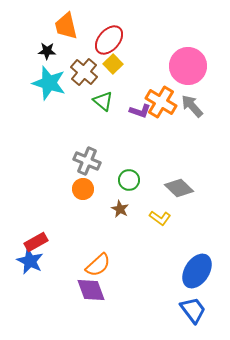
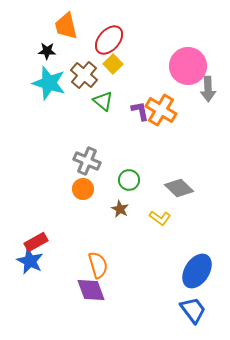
brown cross: moved 3 px down
orange cross: moved 8 px down
gray arrow: moved 16 px right, 17 px up; rotated 140 degrees counterclockwise
purple L-shape: rotated 120 degrees counterclockwise
orange semicircle: rotated 64 degrees counterclockwise
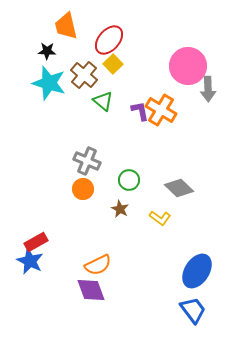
orange semicircle: rotated 80 degrees clockwise
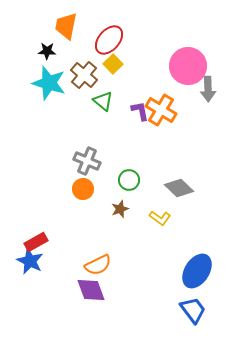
orange trapezoid: rotated 24 degrees clockwise
brown star: rotated 24 degrees clockwise
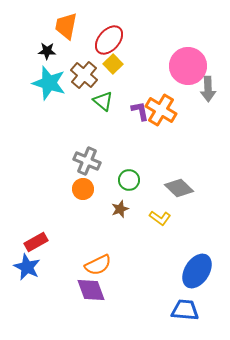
blue star: moved 3 px left, 6 px down
blue trapezoid: moved 8 px left; rotated 48 degrees counterclockwise
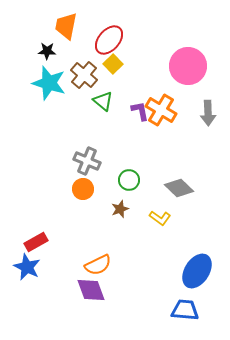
gray arrow: moved 24 px down
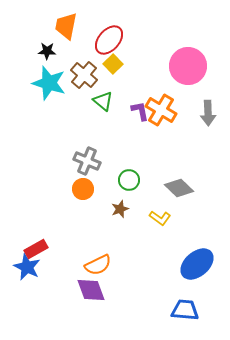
red rectangle: moved 7 px down
blue ellipse: moved 7 px up; rotated 16 degrees clockwise
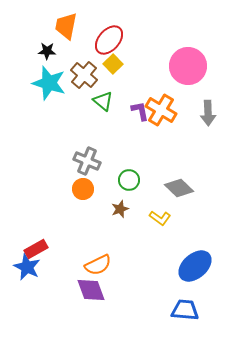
blue ellipse: moved 2 px left, 2 px down
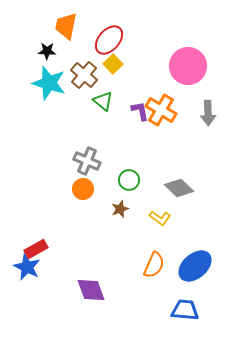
orange semicircle: moved 56 px right; rotated 40 degrees counterclockwise
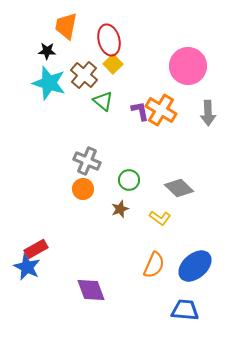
red ellipse: rotated 56 degrees counterclockwise
